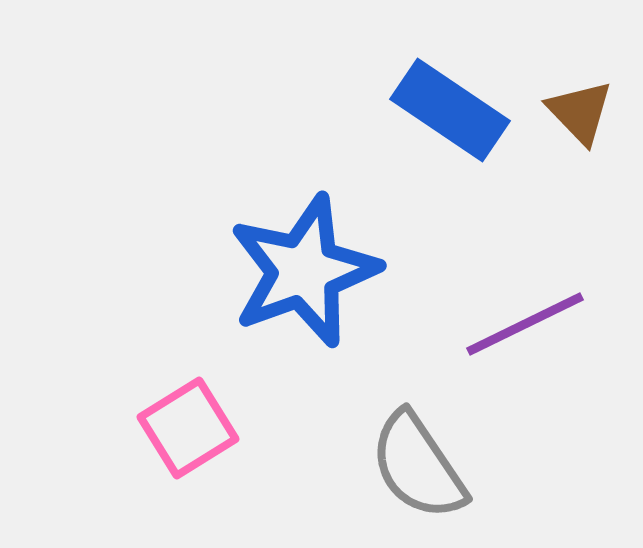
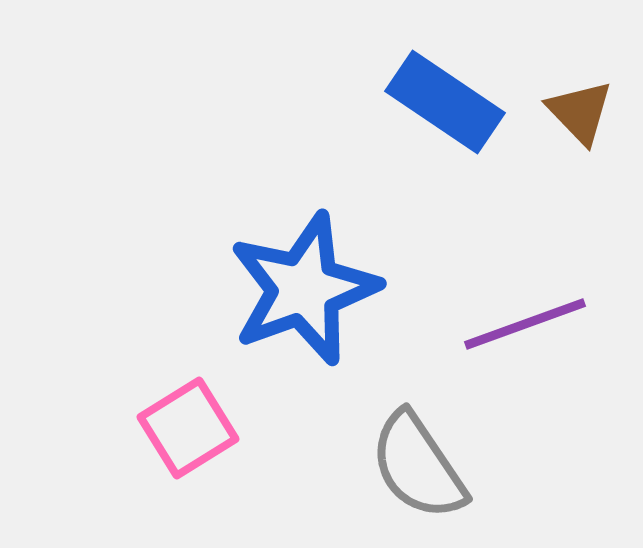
blue rectangle: moved 5 px left, 8 px up
blue star: moved 18 px down
purple line: rotated 6 degrees clockwise
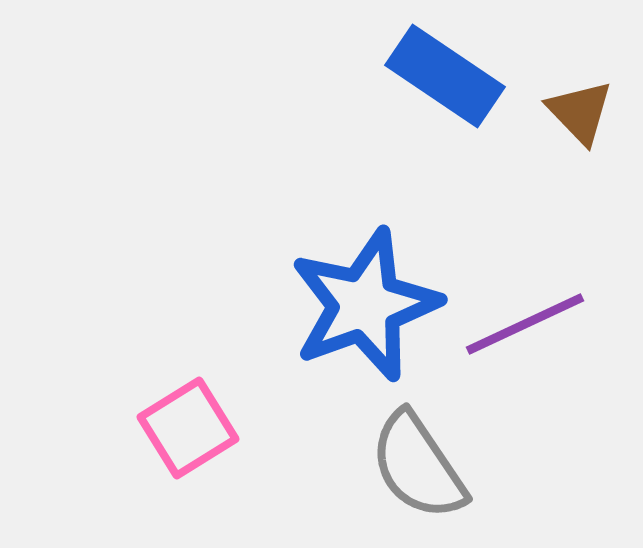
blue rectangle: moved 26 px up
blue star: moved 61 px right, 16 px down
purple line: rotated 5 degrees counterclockwise
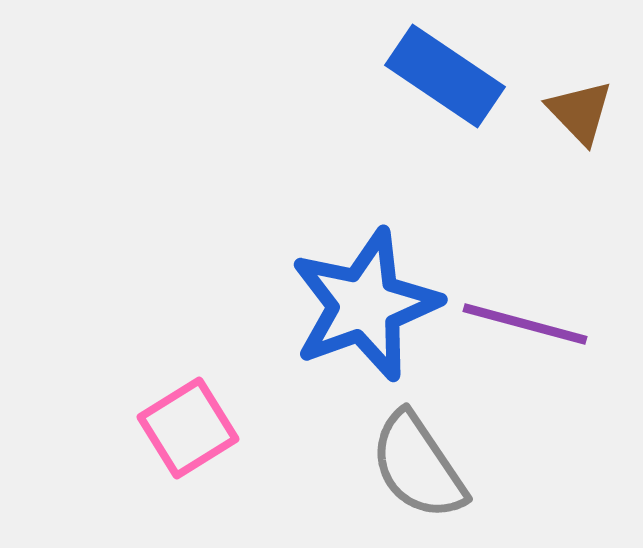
purple line: rotated 40 degrees clockwise
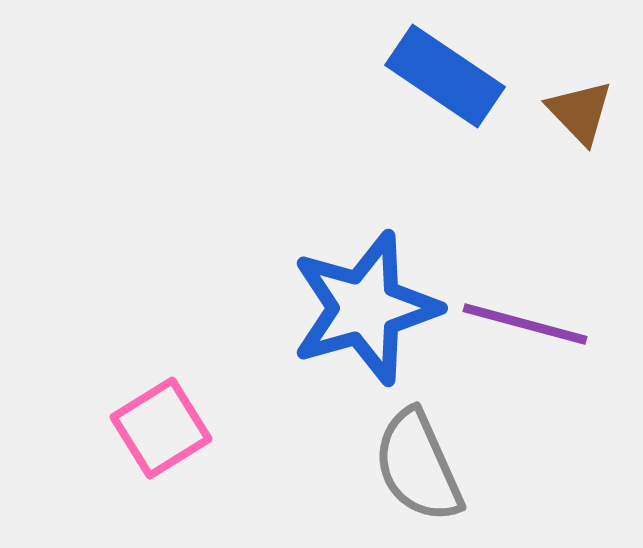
blue star: moved 3 px down; rotated 4 degrees clockwise
pink square: moved 27 px left
gray semicircle: rotated 10 degrees clockwise
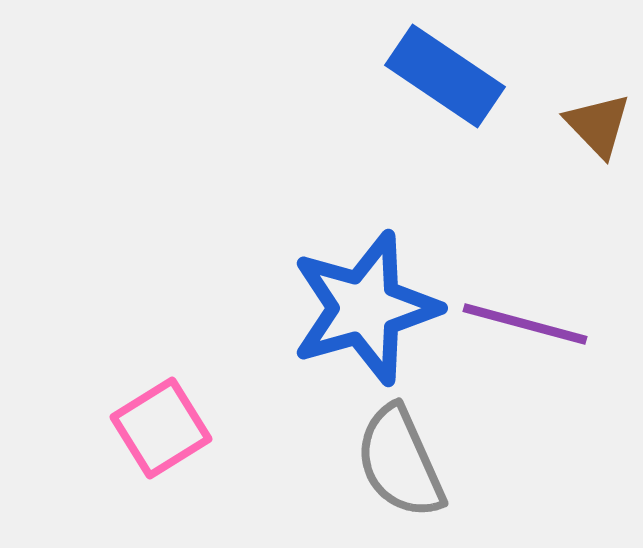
brown triangle: moved 18 px right, 13 px down
gray semicircle: moved 18 px left, 4 px up
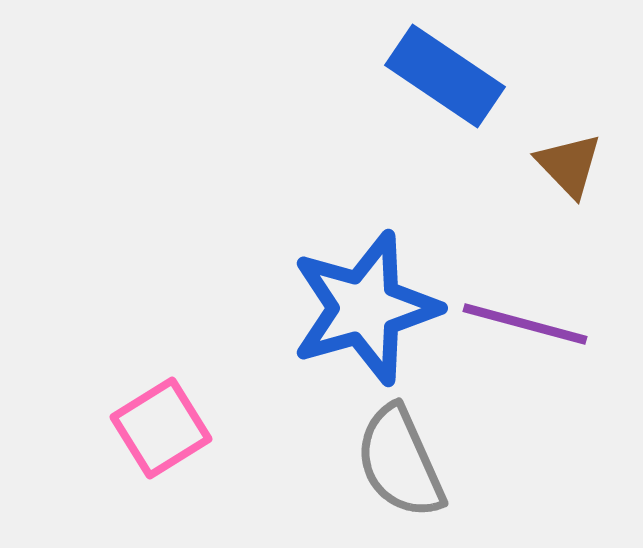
brown triangle: moved 29 px left, 40 px down
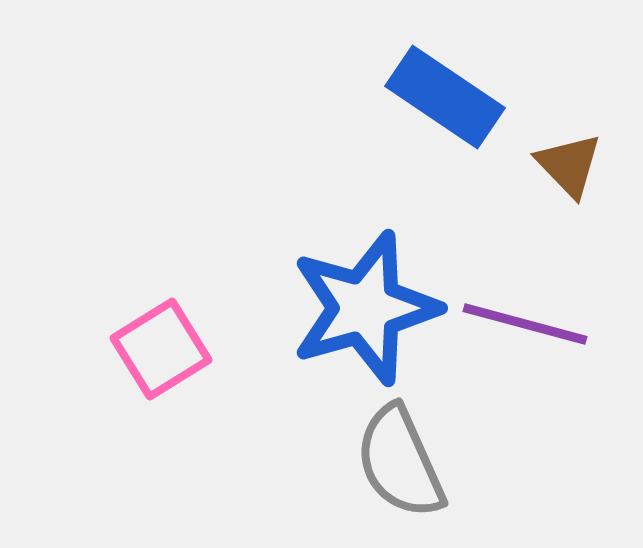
blue rectangle: moved 21 px down
pink square: moved 79 px up
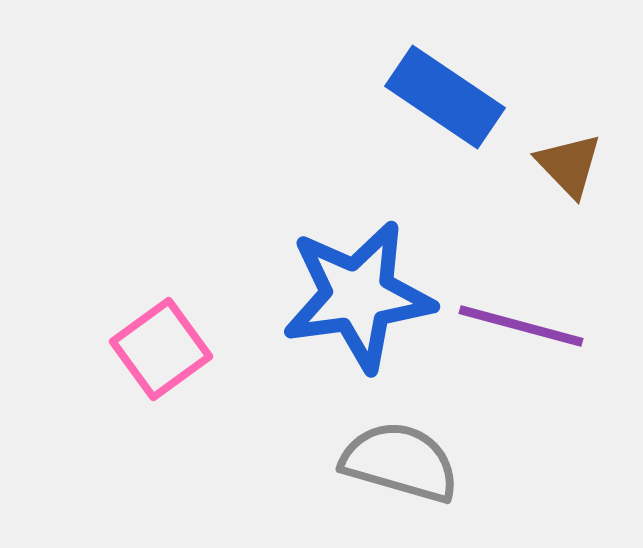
blue star: moved 7 px left, 12 px up; rotated 8 degrees clockwise
purple line: moved 4 px left, 2 px down
pink square: rotated 4 degrees counterclockwise
gray semicircle: rotated 130 degrees clockwise
